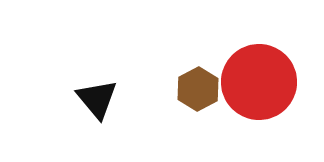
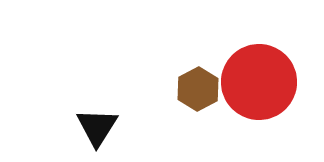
black triangle: moved 28 px down; rotated 12 degrees clockwise
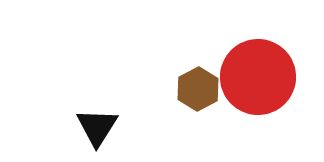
red circle: moved 1 px left, 5 px up
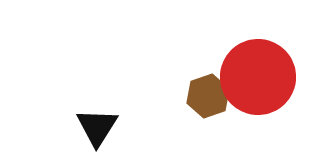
brown hexagon: moved 10 px right, 7 px down; rotated 9 degrees clockwise
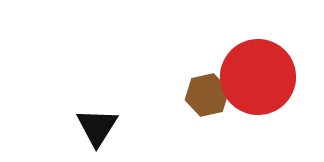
brown hexagon: moved 1 px left, 1 px up; rotated 6 degrees clockwise
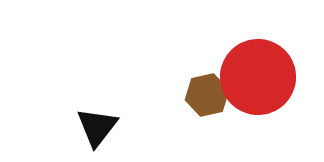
black triangle: rotated 6 degrees clockwise
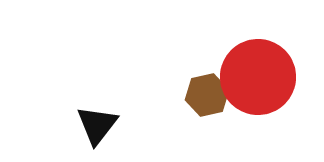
black triangle: moved 2 px up
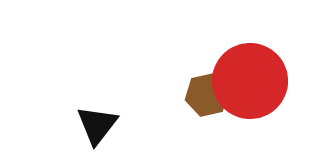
red circle: moved 8 px left, 4 px down
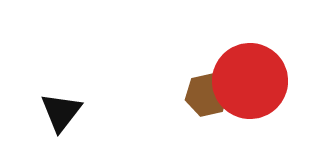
black triangle: moved 36 px left, 13 px up
